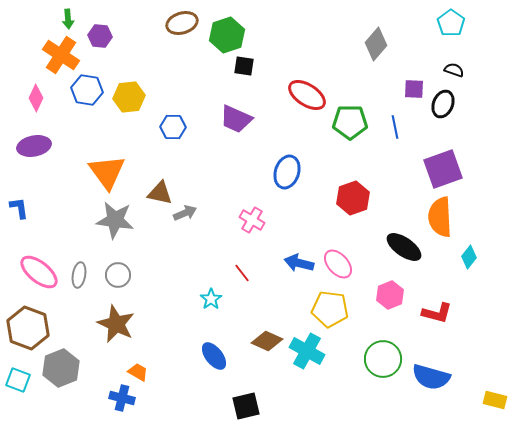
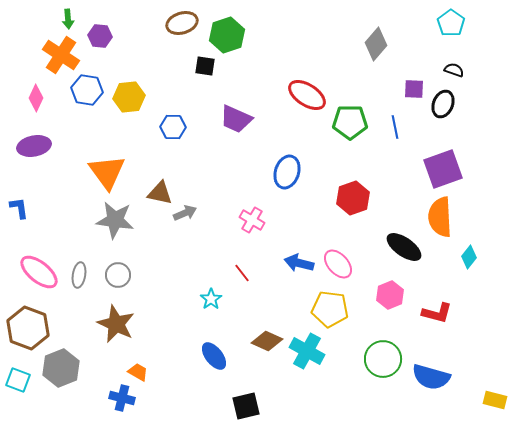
black square at (244, 66): moved 39 px left
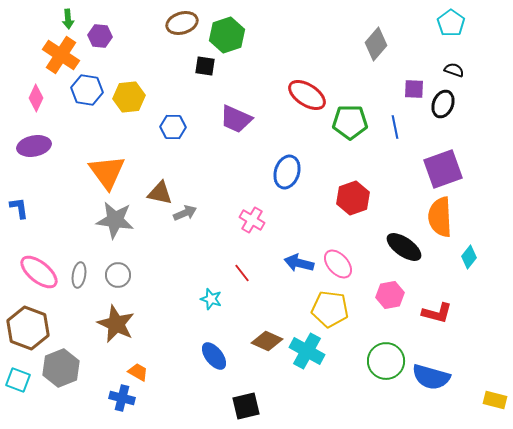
pink hexagon at (390, 295): rotated 12 degrees clockwise
cyan star at (211, 299): rotated 20 degrees counterclockwise
green circle at (383, 359): moved 3 px right, 2 px down
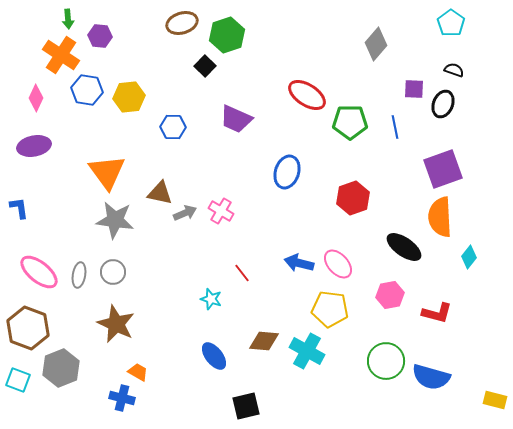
black square at (205, 66): rotated 35 degrees clockwise
pink cross at (252, 220): moved 31 px left, 9 px up
gray circle at (118, 275): moved 5 px left, 3 px up
brown diamond at (267, 341): moved 3 px left; rotated 20 degrees counterclockwise
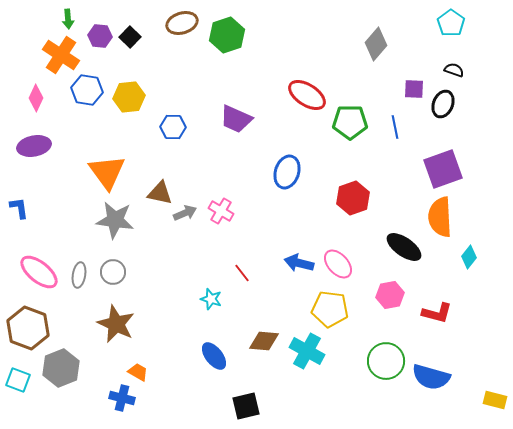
black square at (205, 66): moved 75 px left, 29 px up
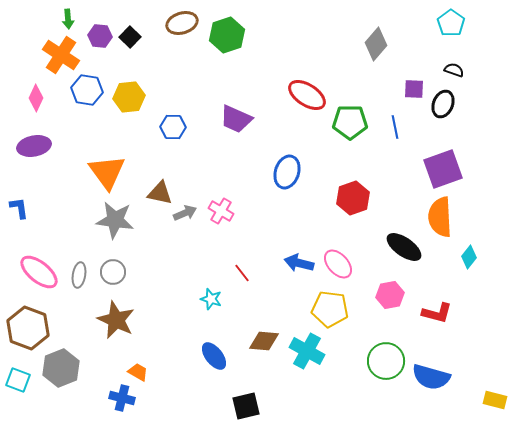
brown star at (116, 324): moved 4 px up
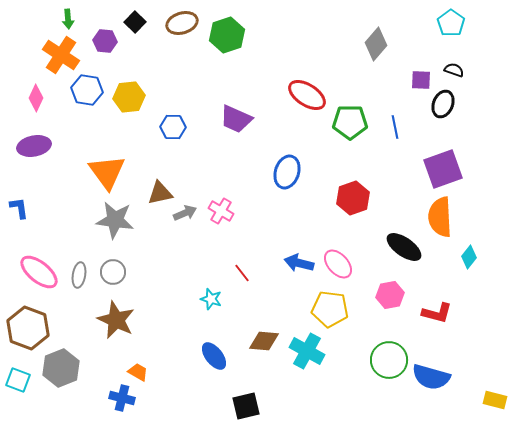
purple hexagon at (100, 36): moved 5 px right, 5 px down
black square at (130, 37): moved 5 px right, 15 px up
purple square at (414, 89): moved 7 px right, 9 px up
brown triangle at (160, 193): rotated 24 degrees counterclockwise
green circle at (386, 361): moved 3 px right, 1 px up
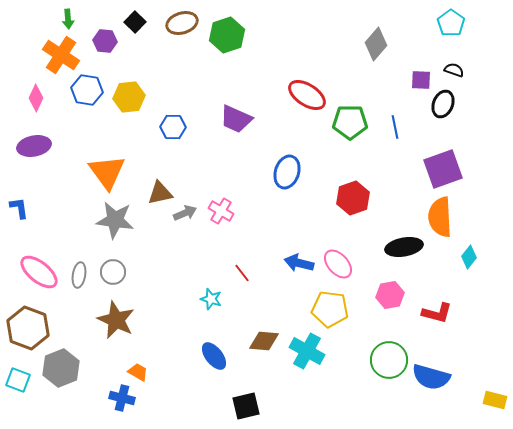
black ellipse at (404, 247): rotated 45 degrees counterclockwise
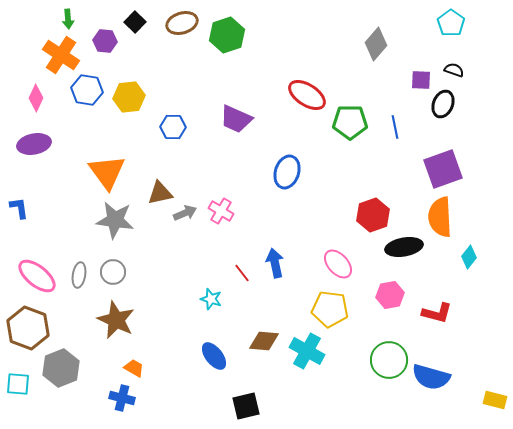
purple ellipse at (34, 146): moved 2 px up
red hexagon at (353, 198): moved 20 px right, 17 px down
blue arrow at (299, 263): moved 24 px left; rotated 64 degrees clockwise
pink ellipse at (39, 272): moved 2 px left, 4 px down
orange trapezoid at (138, 372): moved 4 px left, 4 px up
cyan square at (18, 380): moved 4 px down; rotated 15 degrees counterclockwise
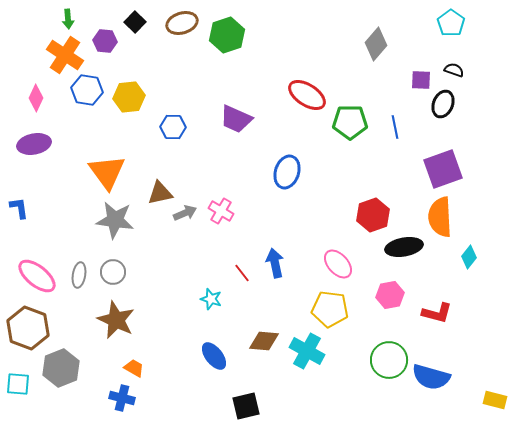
orange cross at (61, 55): moved 4 px right
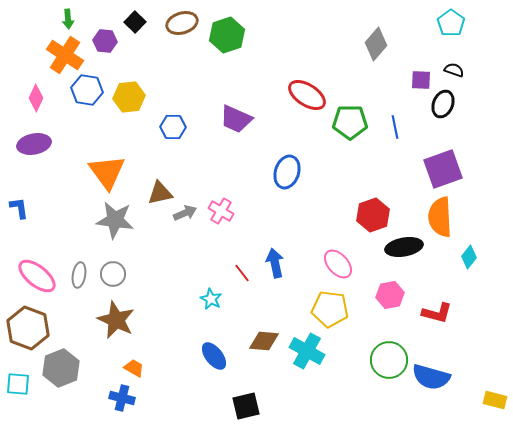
gray circle at (113, 272): moved 2 px down
cyan star at (211, 299): rotated 10 degrees clockwise
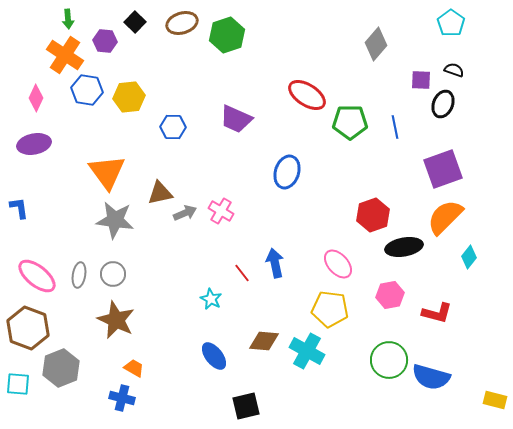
orange semicircle at (440, 217): moved 5 px right; rotated 48 degrees clockwise
